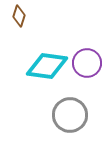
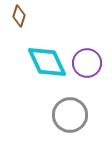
cyan diamond: moved 4 px up; rotated 57 degrees clockwise
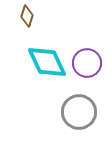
brown diamond: moved 8 px right
gray circle: moved 9 px right, 3 px up
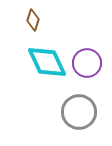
brown diamond: moved 6 px right, 4 px down
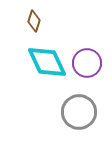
brown diamond: moved 1 px right, 1 px down
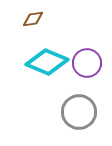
brown diamond: moved 1 px left, 2 px up; rotated 65 degrees clockwise
cyan diamond: rotated 42 degrees counterclockwise
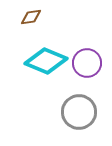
brown diamond: moved 2 px left, 2 px up
cyan diamond: moved 1 px left, 1 px up
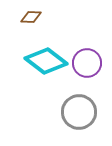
brown diamond: rotated 10 degrees clockwise
cyan diamond: rotated 15 degrees clockwise
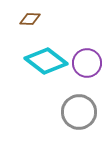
brown diamond: moved 1 px left, 2 px down
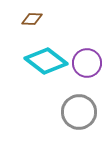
brown diamond: moved 2 px right
